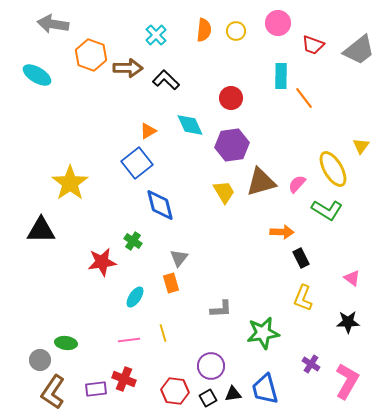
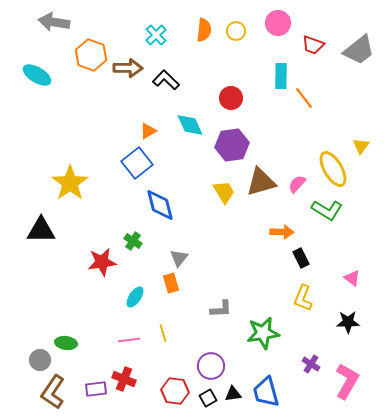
gray arrow at (53, 24): moved 1 px right, 2 px up
blue trapezoid at (265, 389): moved 1 px right, 3 px down
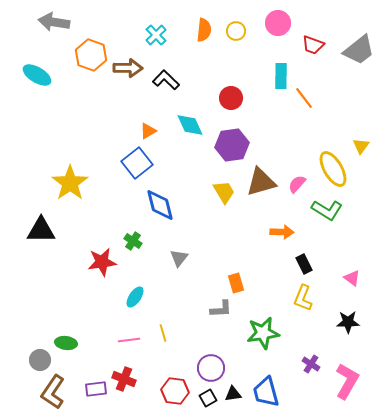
black rectangle at (301, 258): moved 3 px right, 6 px down
orange rectangle at (171, 283): moved 65 px right
purple circle at (211, 366): moved 2 px down
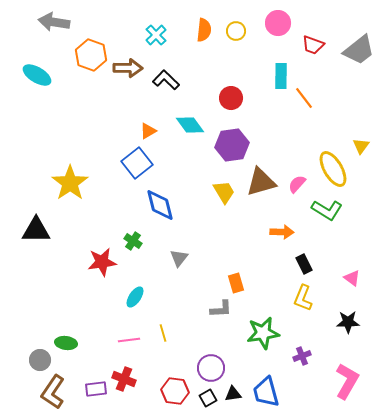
cyan diamond at (190, 125): rotated 12 degrees counterclockwise
black triangle at (41, 230): moved 5 px left
purple cross at (311, 364): moved 9 px left, 8 px up; rotated 36 degrees clockwise
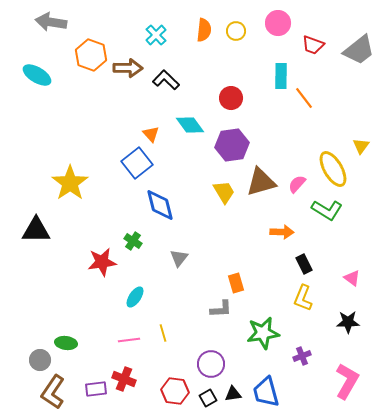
gray arrow at (54, 22): moved 3 px left
orange triangle at (148, 131): moved 3 px right, 3 px down; rotated 42 degrees counterclockwise
purple circle at (211, 368): moved 4 px up
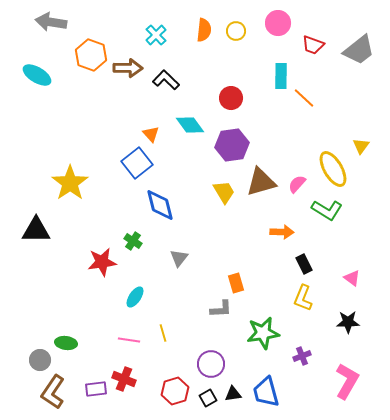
orange line at (304, 98): rotated 10 degrees counterclockwise
pink line at (129, 340): rotated 15 degrees clockwise
red hexagon at (175, 391): rotated 24 degrees counterclockwise
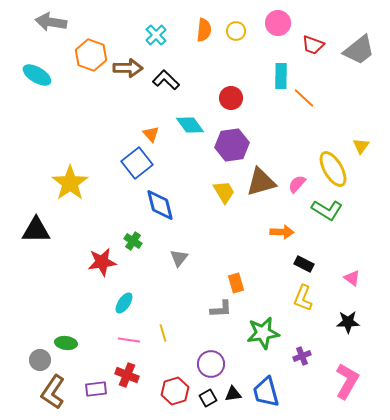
black rectangle at (304, 264): rotated 36 degrees counterclockwise
cyan ellipse at (135, 297): moved 11 px left, 6 px down
red cross at (124, 379): moved 3 px right, 4 px up
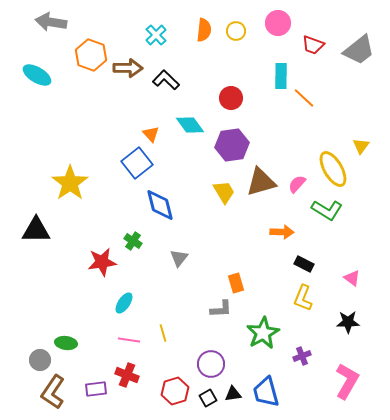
green star at (263, 333): rotated 20 degrees counterclockwise
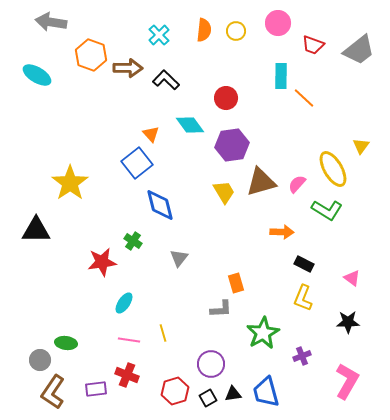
cyan cross at (156, 35): moved 3 px right
red circle at (231, 98): moved 5 px left
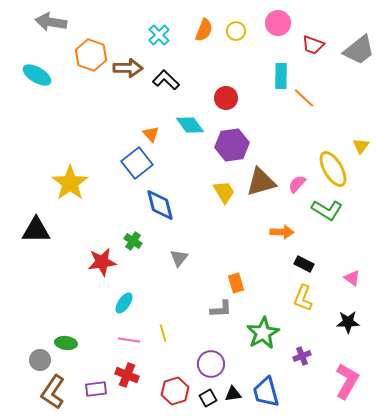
orange semicircle at (204, 30): rotated 15 degrees clockwise
